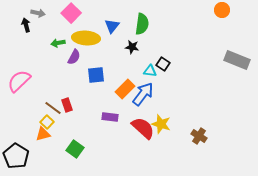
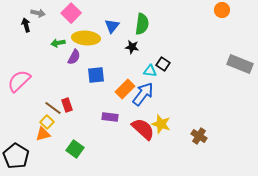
gray rectangle: moved 3 px right, 4 px down
red semicircle: moved 1 px down
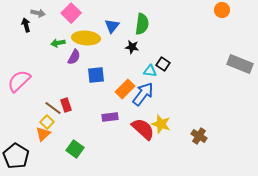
red rectangle: moved 1 px left
purple rectangle: rotated 14 degrees counterclockwise
orange triangle: rotated 28 degrees counterclockwise
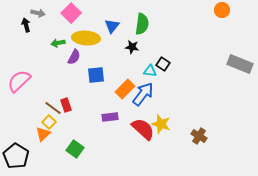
yellow square: moved 2 px right
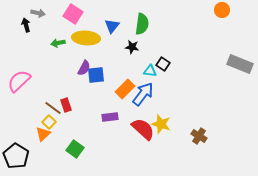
pink square: moved 2 px right, 1 px down; rotated 12 degrees counterclockwise
purple semicircle: moved 10 px right, 11 px down
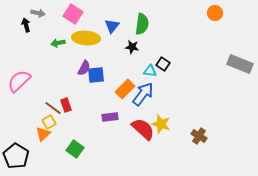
orange circle: moved 7 px left, 3 px down
yellow square: rotated 16 degrees clockwise
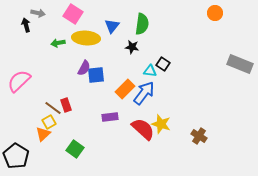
blue arrow: moved 1 px right, 1 px up
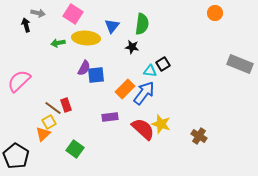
black square: rotated 24 degrees clockwise
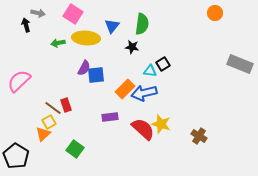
blue arrow: rotated 140 degrees counterclockwise
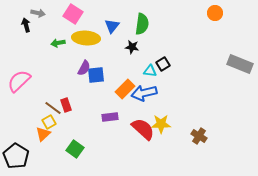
yellow star: rotated 18 degrees counterclockwise
